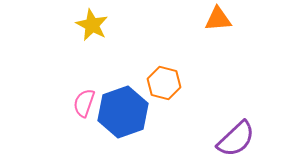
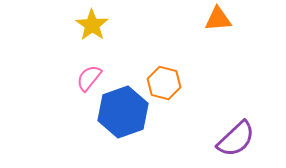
yellow star: rotated 8 degrees clockwise
pink semicircle: moved 5 px right, 25 px up; rotated 20 degrees clockwise
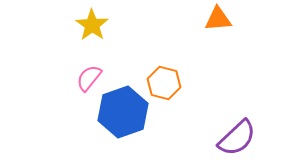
purple semicircle: moved 1 px right, 1 px up
